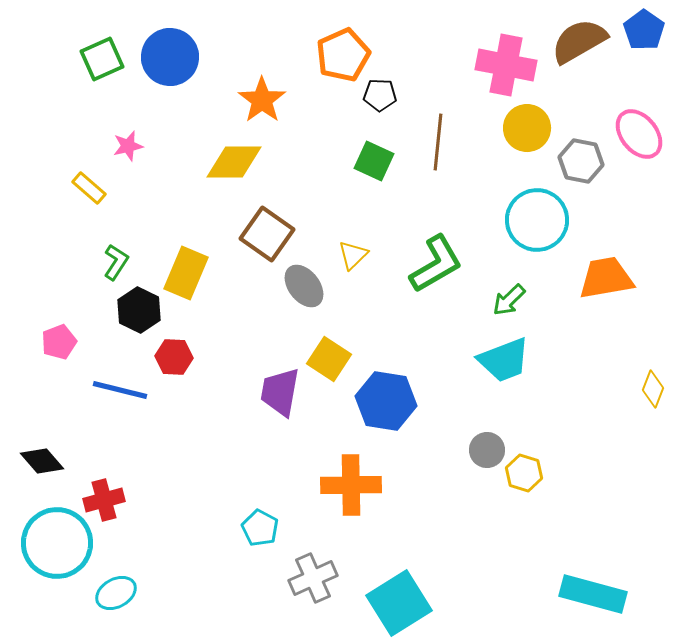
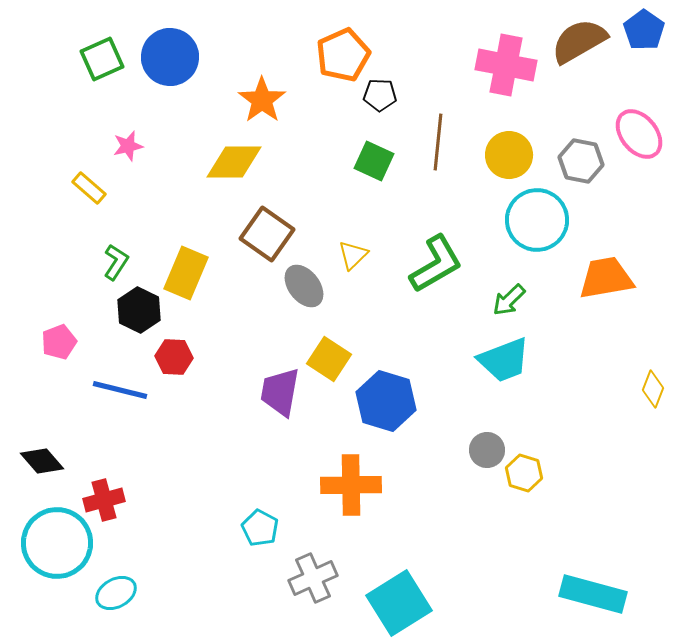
yellow circle at (527, 128): moved 18 px left, 27 px down
blue hexagon at (386, 401): rotated 8 degrees clockwise
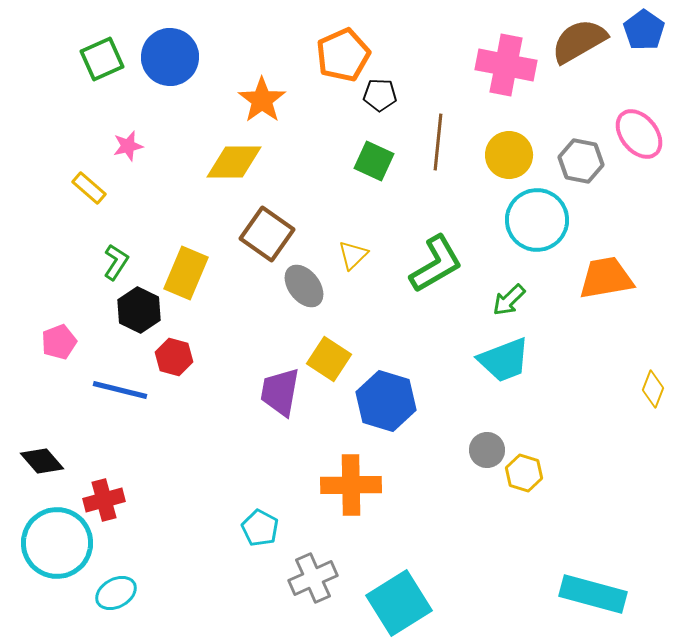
red hexagon at (174, 357): rotated 12 degrees clockwise
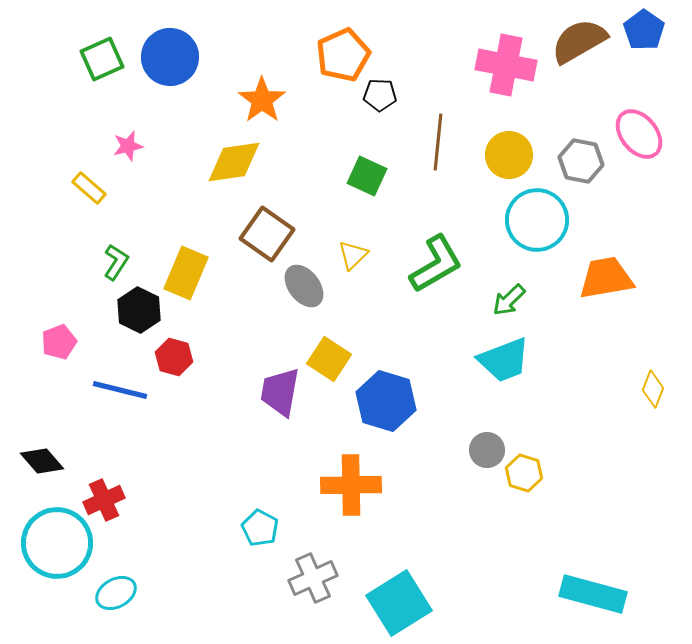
green square at (374, 161): moved 7 px left, 15 px down
yellow diamond at (234, 162): rotated 8 degrees counterclockwise
red cross at (104, 500): rotated 9 degrees counterclockwise
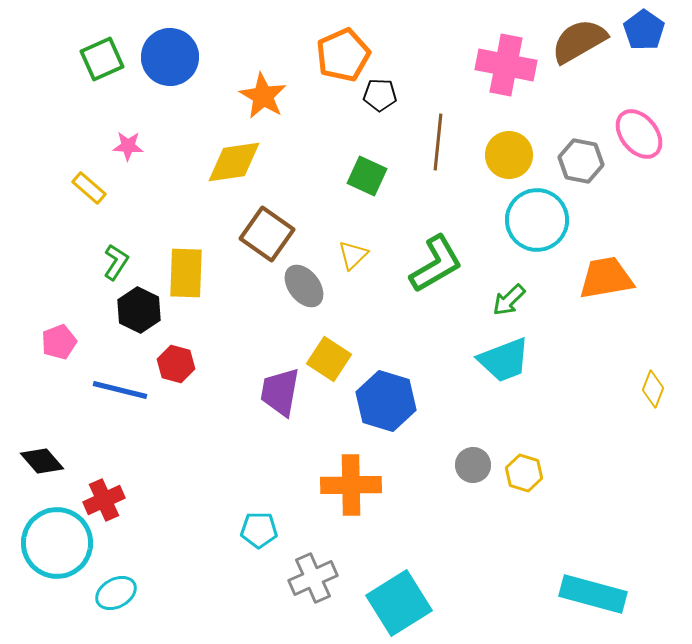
orange star at (262, 100): moved 1 px right, 4 px up; rotated 6 degrees counterclockwise
pink star at (128, 146): rotated 16 degrees clockwise
yellow rectangle at (186, 273): rotated 21 degrees counterclockwise
red hexagon at (174, 357): moved 2 px right, 7 px down
gray circle at (487, 450): moved 14 px left, 15 px down
cyan pentagon at (260, 528): moved 1 px left, 2 px down; rotated 27 degrees counterclockwise
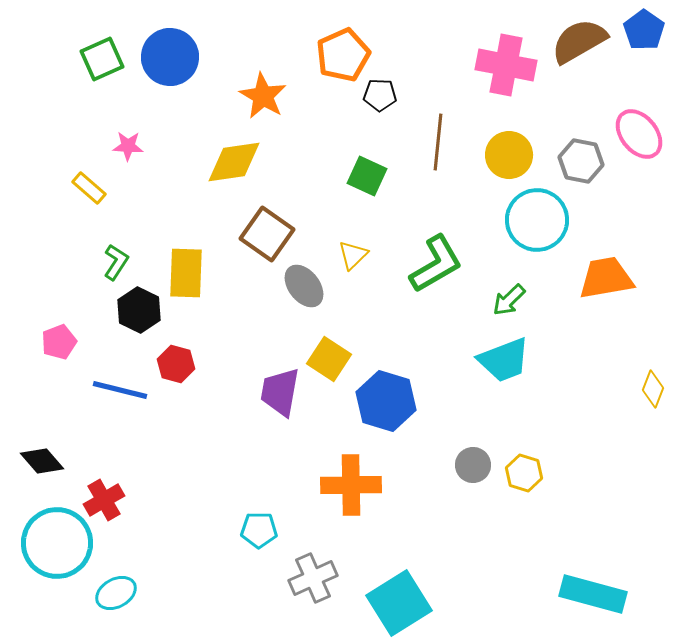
red cross at (104, 500): rotated 6 degrees counterclockwise
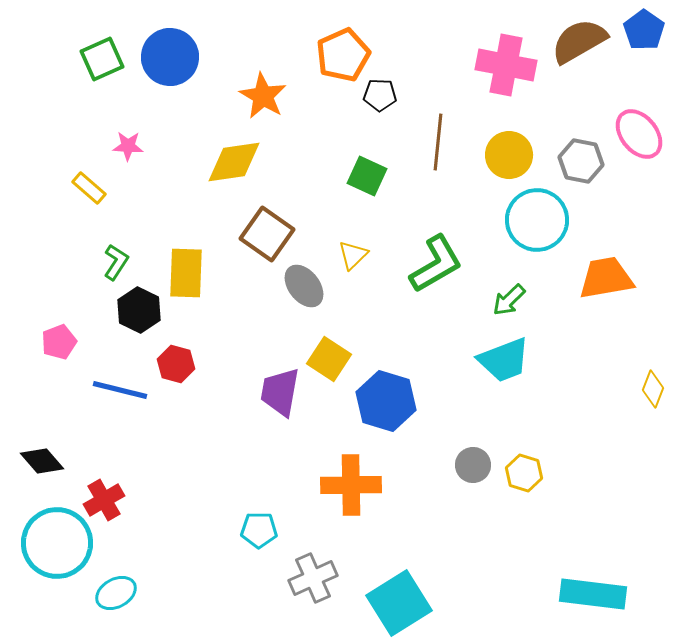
cyan rectangle at (593, 594): rotated 8 degrees counterclockwise
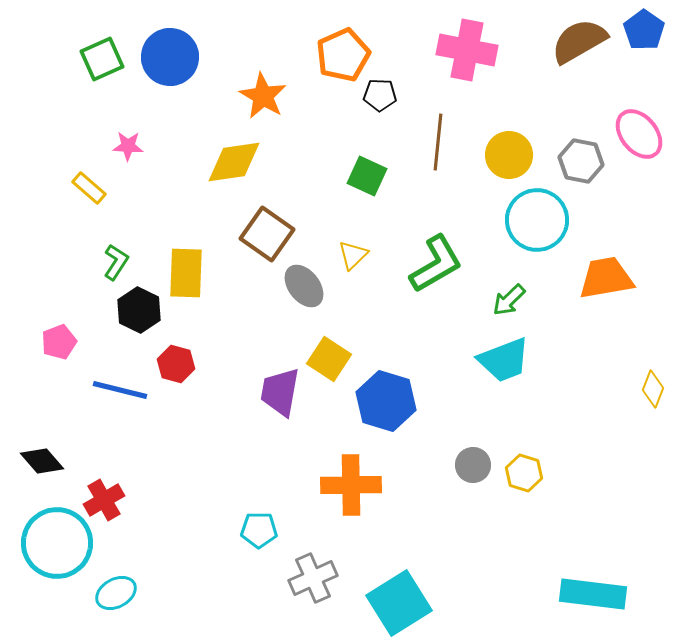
pink cross at (506, 65): moved 39 px left, 15 px up
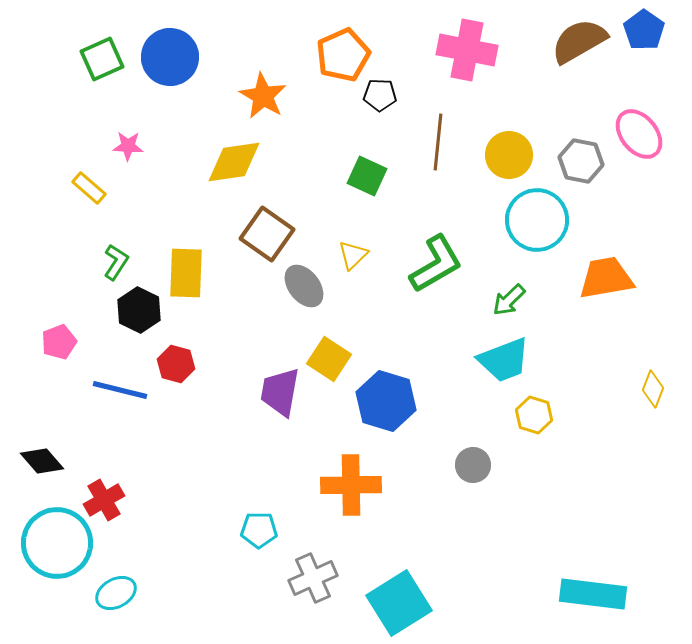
yellow hexagon at (524, 473): moved 10 px right, 58 px up
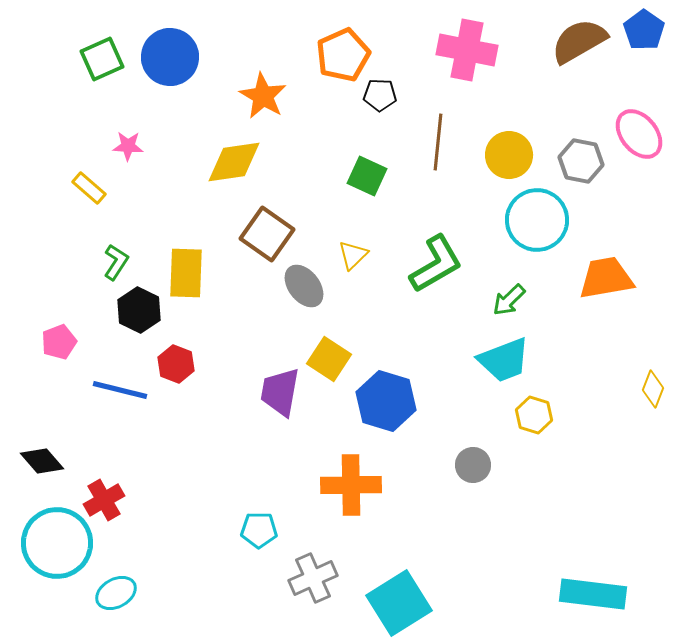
red hexagon at (176, 364): rotated 6 degrees clockwise
